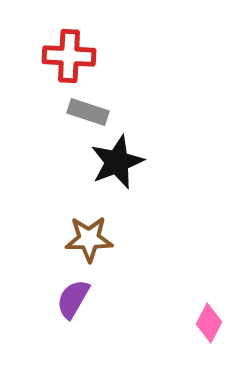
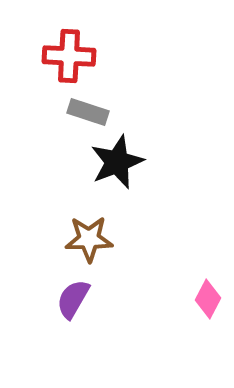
pink diamond: moved 1 px left, 24 px up
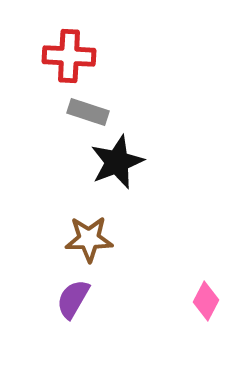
pink diamond: moved 2 px left, 2 px down
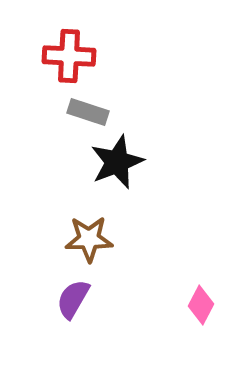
pink diamond: moved 5 px left, 4 px down
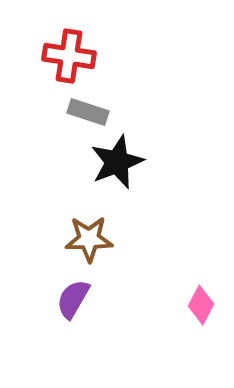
red cross: rotated 6 degrees clockwise
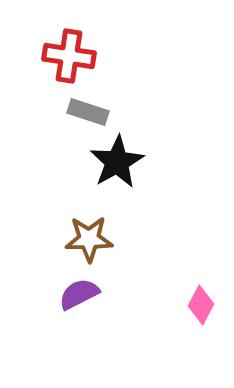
black star: rotated 8 degrees counterclockwise
purple semicircle: moved 6 px right, 5 px up; rotated 33 degrees clockwise
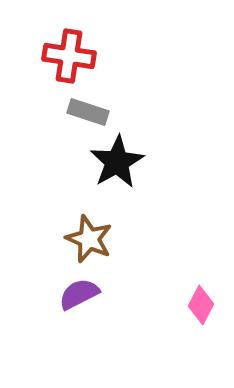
brown star: rotated 24 degrees clockwise
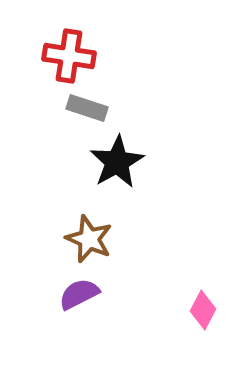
gray rectangle: moved 1 px left, 4 px up
pink diamond: moved 2 px right, 5 px down
